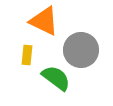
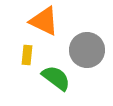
gray circle: moved 6 px right
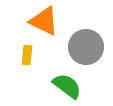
gray circle: moved 1 px left, 3 px up
green semicircle: moved 11 px right, 8 px down
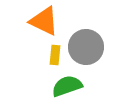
yellow rectangle: moved 28 px right
green semicircle: rotated 56 degrees counterclockwise
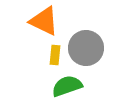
gray circle: moved 1 px down
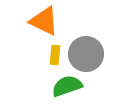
gray circle: moved 6 px down
